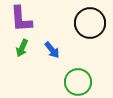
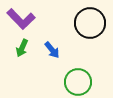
purple L-shape: rotated 40 degrees counterclockwise
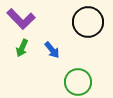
black circle: moved 2 px left, 1 px up
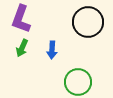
purple L-shape: rotated 64 degrees clockwise
blue arrow: rotated 42 degrees clockwise
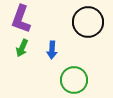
green circle: moved 4 px left, 2 px up
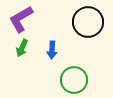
purple L-shape: rotated 40 degrees clockwise
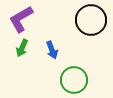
black circle: moved 3 px right, 2 px up
blue arrow: rotated 24 degrees counterclockwise
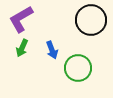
green circle: moved 4 px right, 12 px up
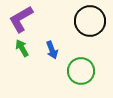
black circle: moved 1 px left, 1 px down
green arrow: rotated 126 degrees clockwise
green circle: moved 3 px right, 3 px down
